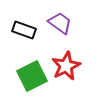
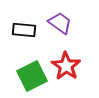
black rectangle: rotated 15 degrees counterclockwise
red star: rotated 12 degrees counterclockwise
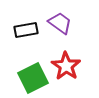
black rectangle: moved 2 px right; rotated 15 degrees counterclockwise
green square: moved 1 px right, 2 px down
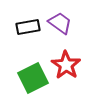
black rectangle: moved 2 px right, 3 px up
red star: moved 1 px up
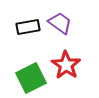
green square: moved 2 px left
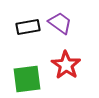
green square: moved 4 px left, 1 px down; rotated 20 degrees clockwise
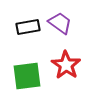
green square: moved 3 px up
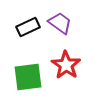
black rectangle: rotated 15 degrees counterclockwise
green square: moved 1 px right, 1 px down
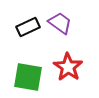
red star: moved 2 px right, 2 px down
green square: rotated 16 degrees clockwise
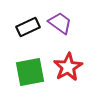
red star: rotated 8 degrees clockwise
green square: moved 2 px right, 5 px up; rotated 20 degrees counterclockwise
